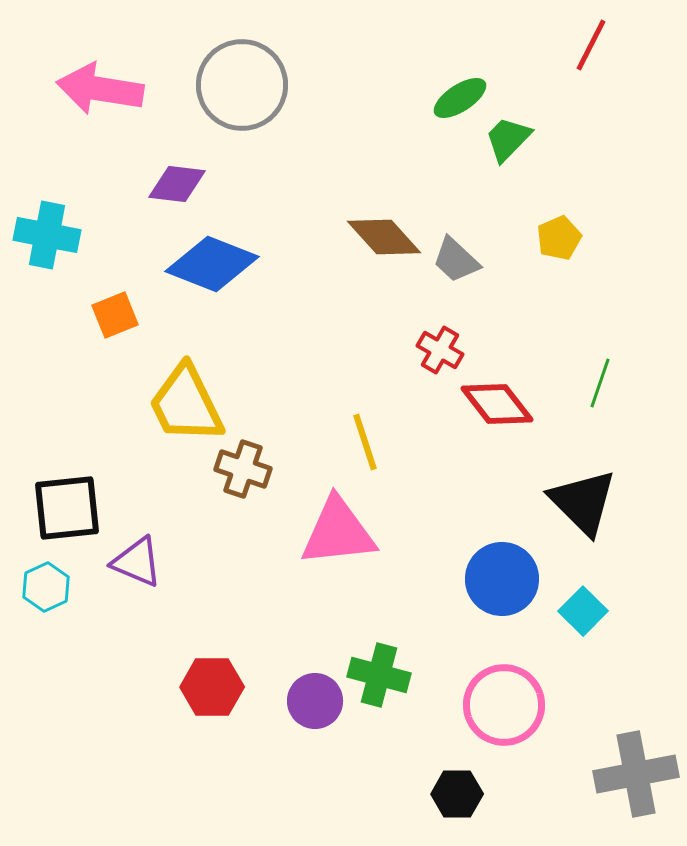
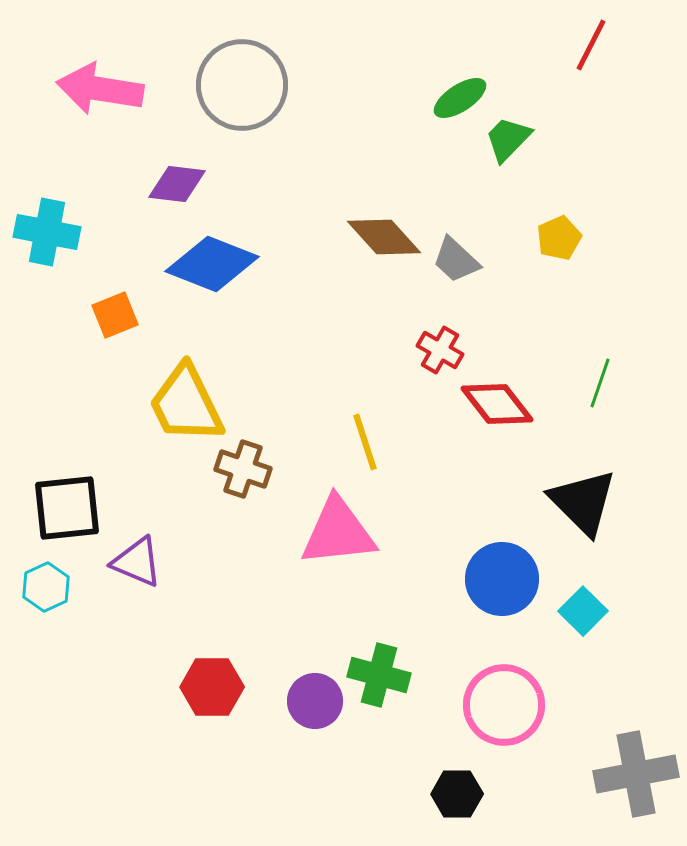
cyan cross: moved 3 px up
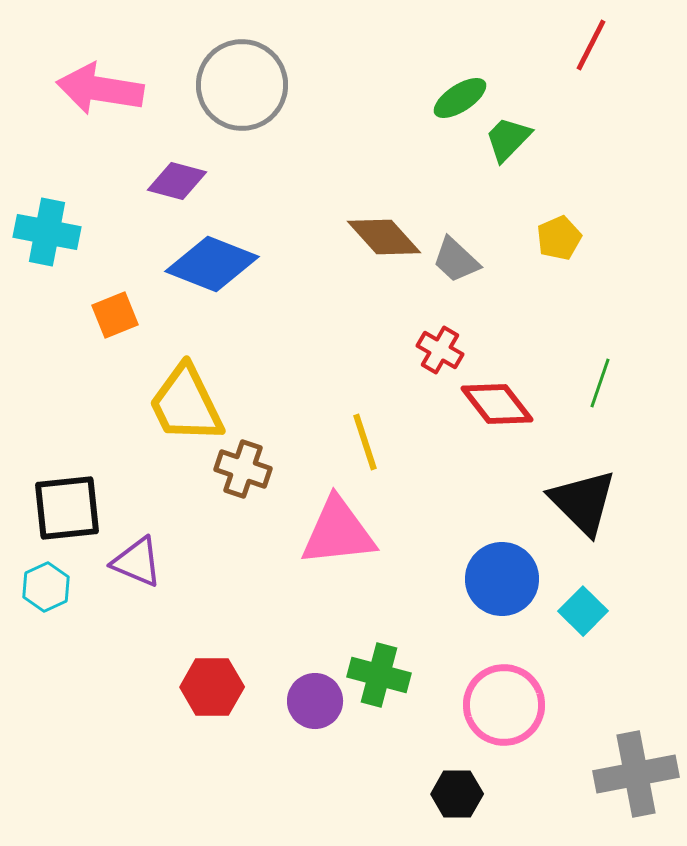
purple diamond: moved 3 px up; rotated 8 degrees clockwise
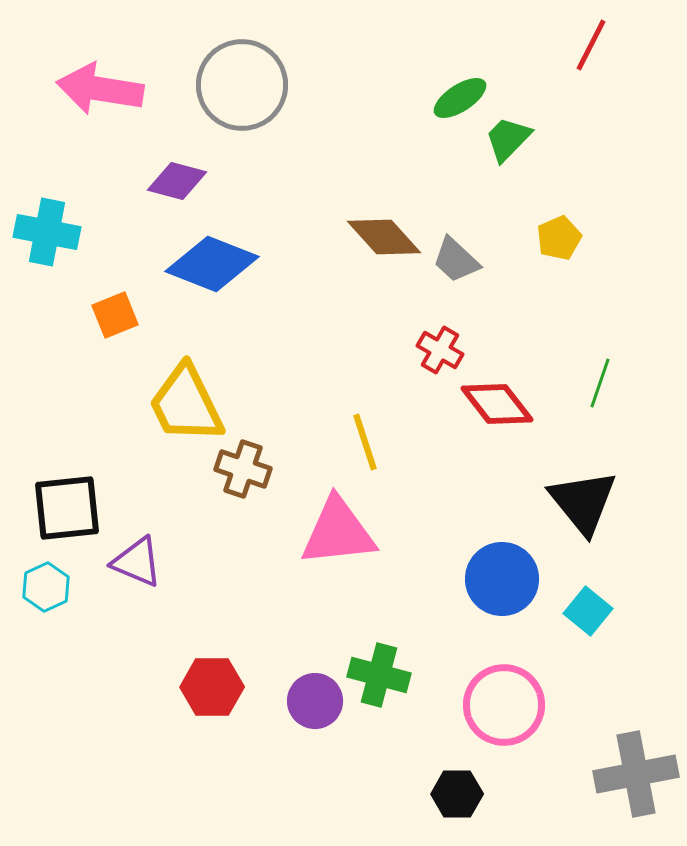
black triangle: rotated 6 degrees clockwise
cyan square: moved 5 px right; rotated 6 degrees counterclockwise
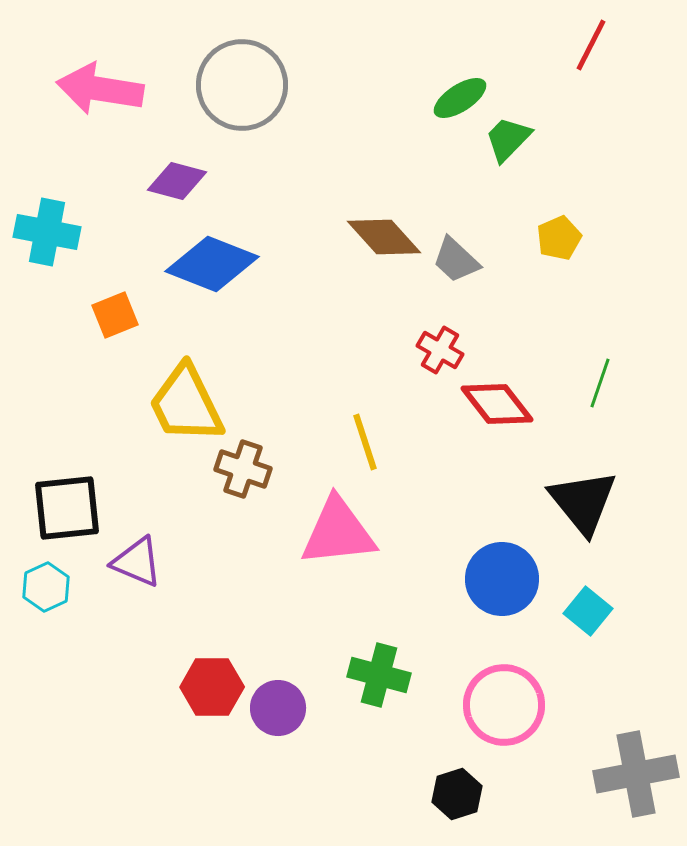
purple circle: moved 37 px left, 7 px down
black hexagon: rotated 18 degrees counterclockwise
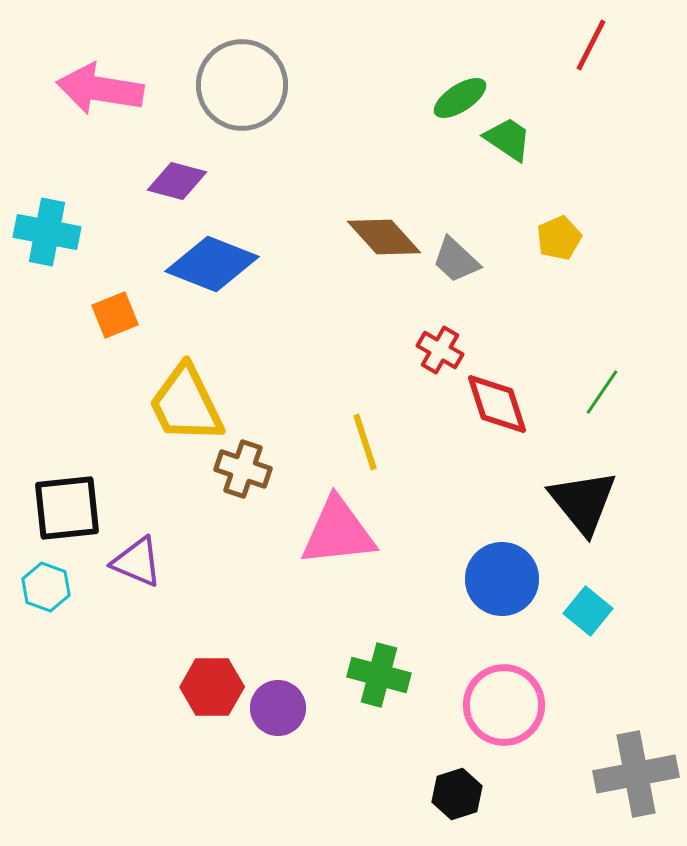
green trapezoid: rotated 80 degrees clockwise
green line: moved 2 px right, 9 px down; rotated 15 degrees clockwise
red diamond: rotated 20 degrees clockwise
cyan hexagon: rotated 15 degrees counterclockwise
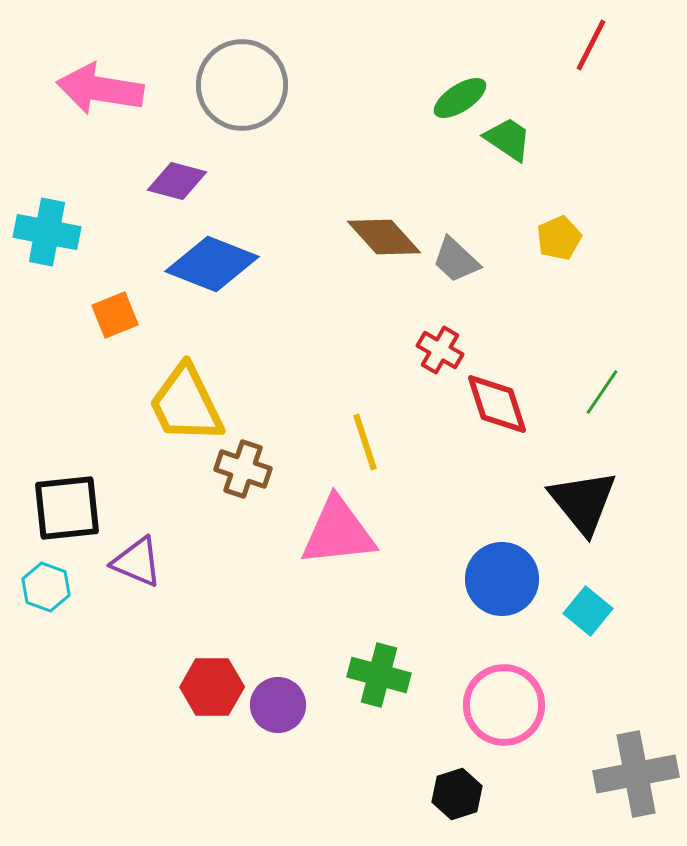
purple circle: moved 3 px up
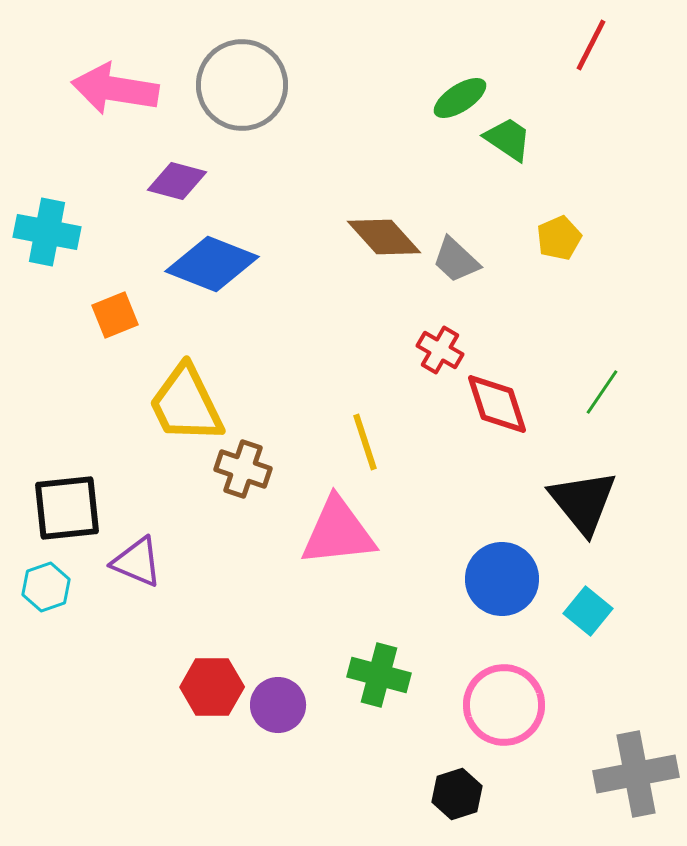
pink arrow: moved 15 px right
cyan hexagon: rotated 21 degrees clockwise
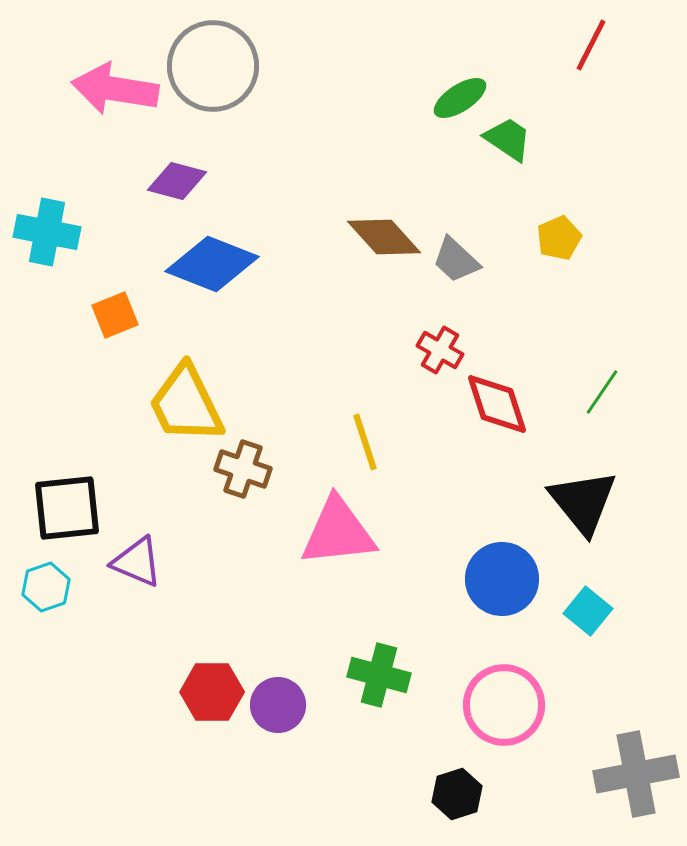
gray circle: moved 29 px left, 19 px up
red hexagon: moved 5 px down
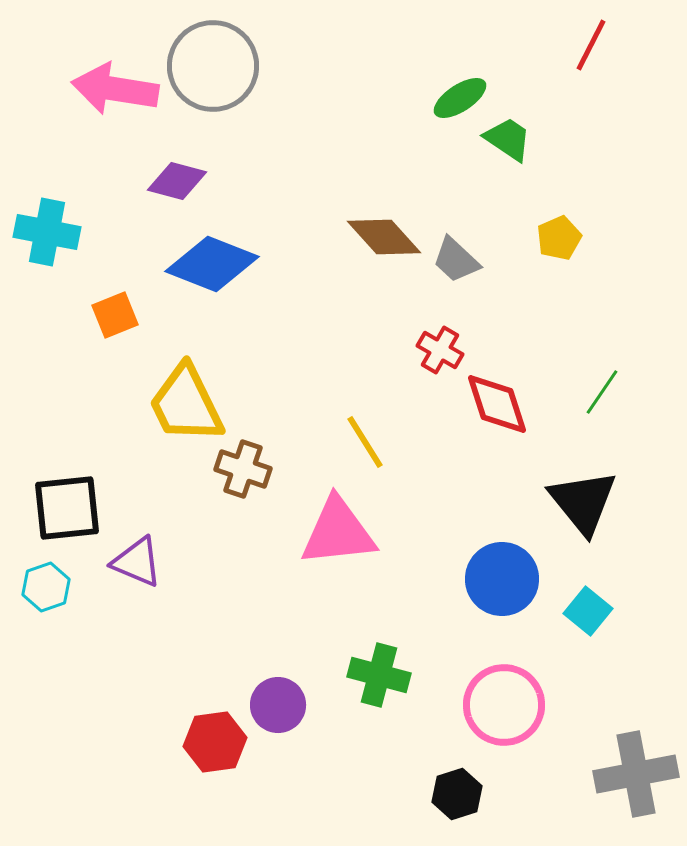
yellow line: rotated 14 degrees counterclockwise
red hexagon: moved 3 px right, 50 px down; rotated 8 degrees counterclockwise
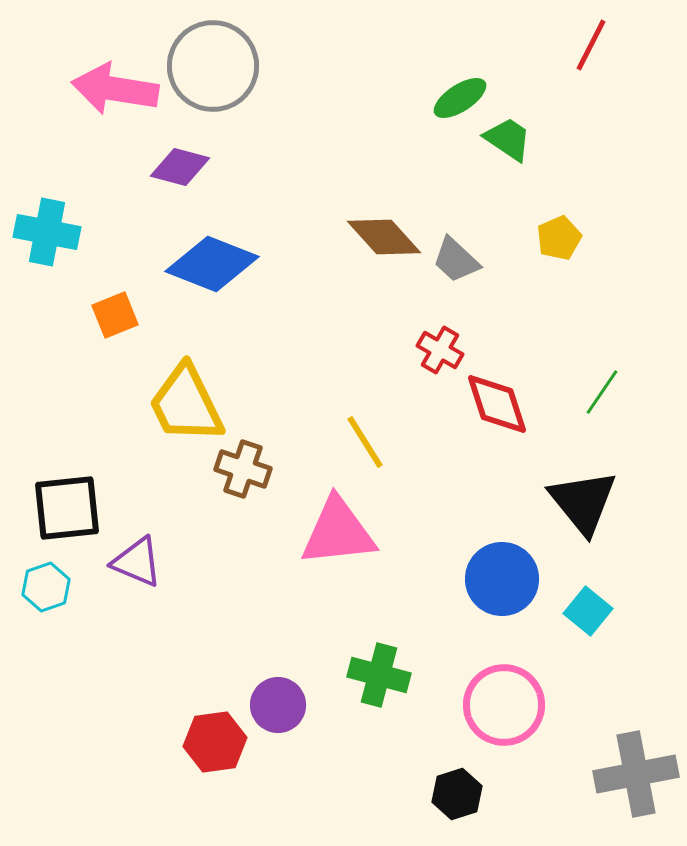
purple diamond: moved 3 px right, 14 px up
